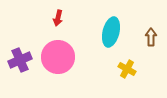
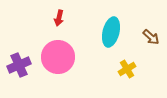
red arrow: moved 1 px right
brown arrow: rotated 132 degrees clockwise
purple cross: moved 1 px left, 5 px down
yellow cross: rotated 30 degrees clockwise
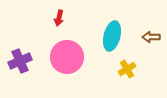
cyan ellipse: moved 1 px right, 4 px down
brown arrow: rotated 138 degrees clockwise
pink circle: moved 9 px right
purple cross: moved 1 px right, 4 px up
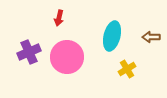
purple cross: moved 9 px right, 9 px up
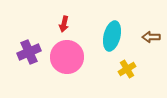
red arrow: moved 5 px right, 6 px down
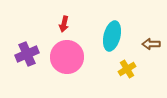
brown arrow: moved 7 px down
purple cross: moved 2 px left, 2 px down
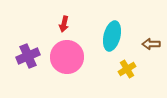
purple cross: moved 1 px right, 2 px down
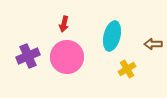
brown arrow: moved 2 px right
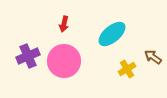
cyan ellipse: moved 2 px up; rotated 36 degrees clockwise
brown arrow: moved 13 px down; rotated 36 degrees clockwise
pink circle: moved 3 px left, 4 px down
